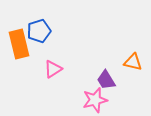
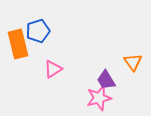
blue pentagon: moved 1 px left
orange rectangle: moved 1 px left
orange triangle: rotated 42 degrees clockwise
pink star: moved 4 px right, 2 px up
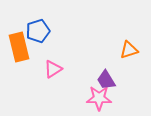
orange rectangle: moved 1 px right, 3 px down
orange triangle: moved 4 px left, 12 px up; rotated 48 degrees clockwise
pink star: rotated 15 degrees clockwise
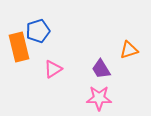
purple trapezoid: moved 5 px left, 11 px up
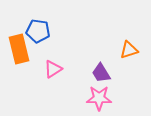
blue pentagon: rotated 25 degrees clockwise
orange rectangle: moved 2 px down
purple trapezoid: moved 4 px down
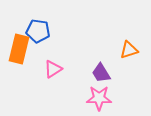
orange rectangle: rotated 28 degrees clockwise
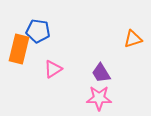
orange triangle: moved 4 px right, 11 px up
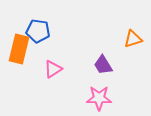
purple trapezoid: moved 2 px right, 8 px up
